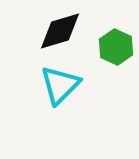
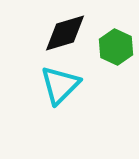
black diamond: moved 5 px right, 2 px down
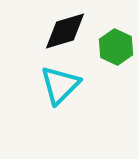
black diamond: moved 2 px up
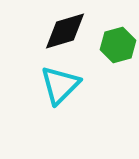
green hexagon: moved 2 px right, 2 px up; rotated 20 degrees clockwise
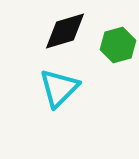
cyan triangle: moved 1 px left, 3 px down
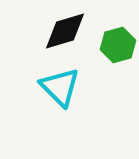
cyan triangle: moved 1 px right, 1 px up; rotated 30 degrees counterclockwise
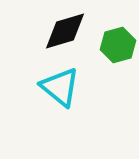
cyan triangle: rotated 6 degrees counterclockwise
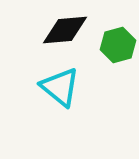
black diamond: moved 1 px up; rotated 12 degrees clockwise
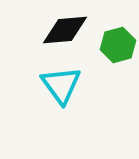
cyan triangle: moved 1 px right, 2 px up; rotated 15 degrees clockwise
